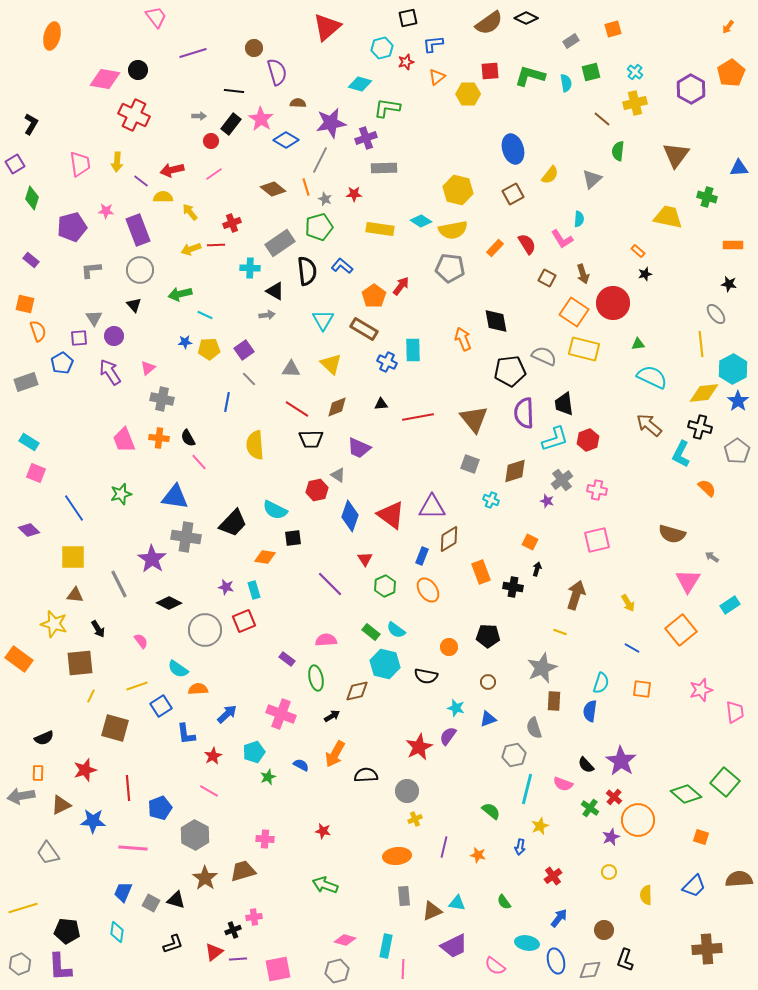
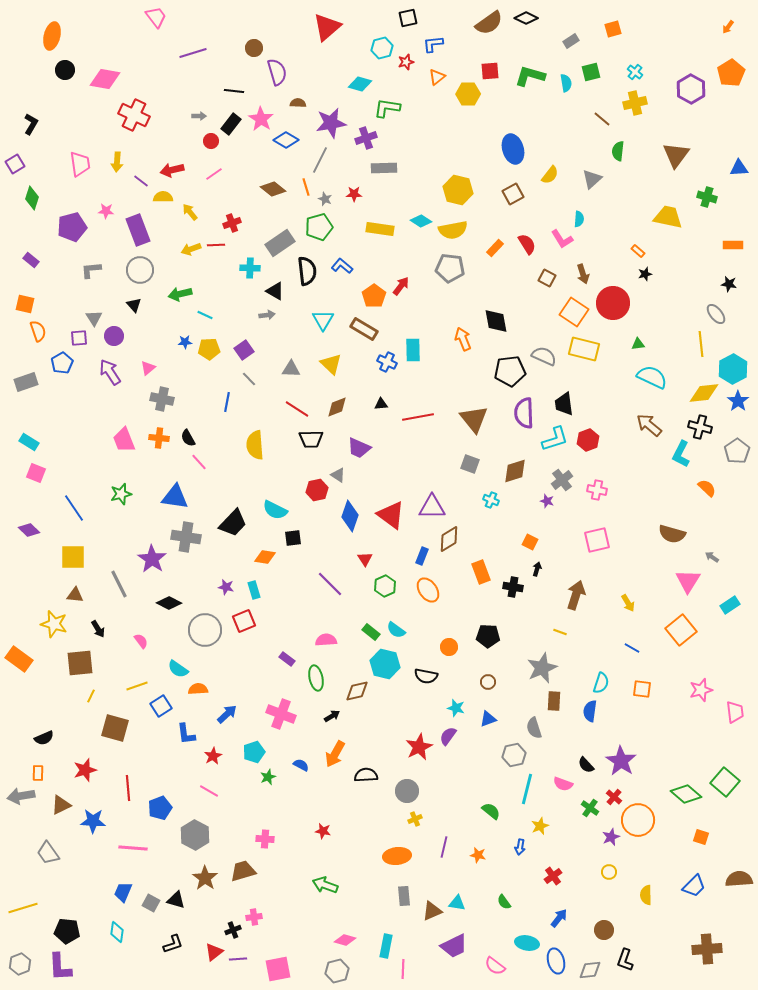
black circle at (138, 70): moved 73 px left
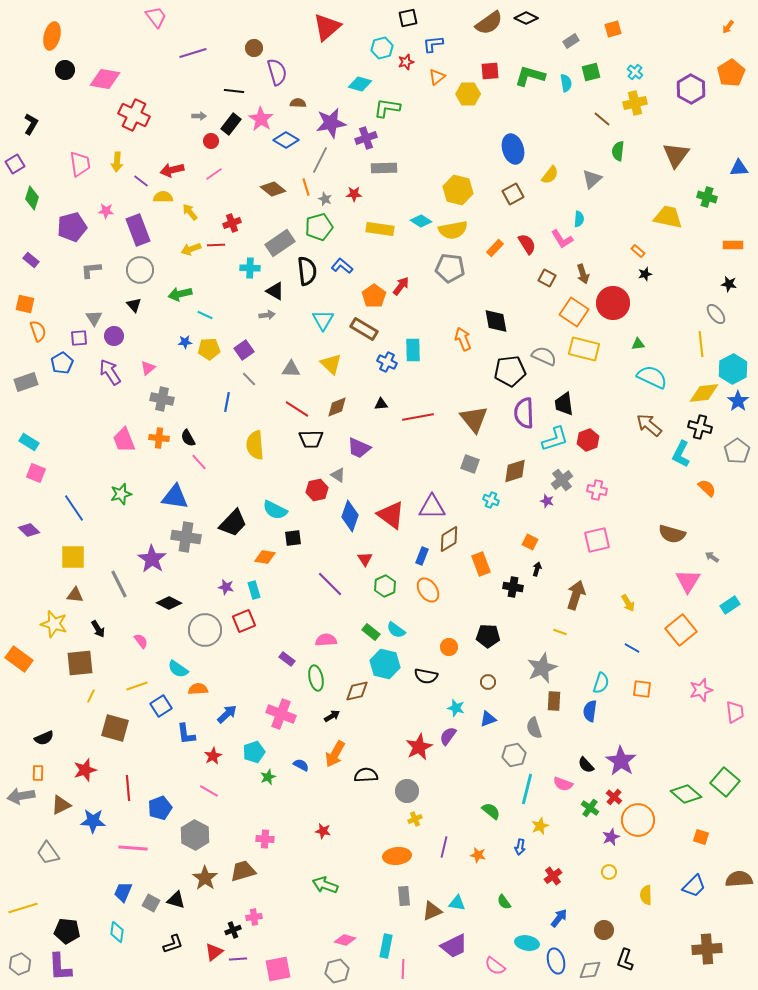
orange rectangle at (481, 572): moved 8 px up
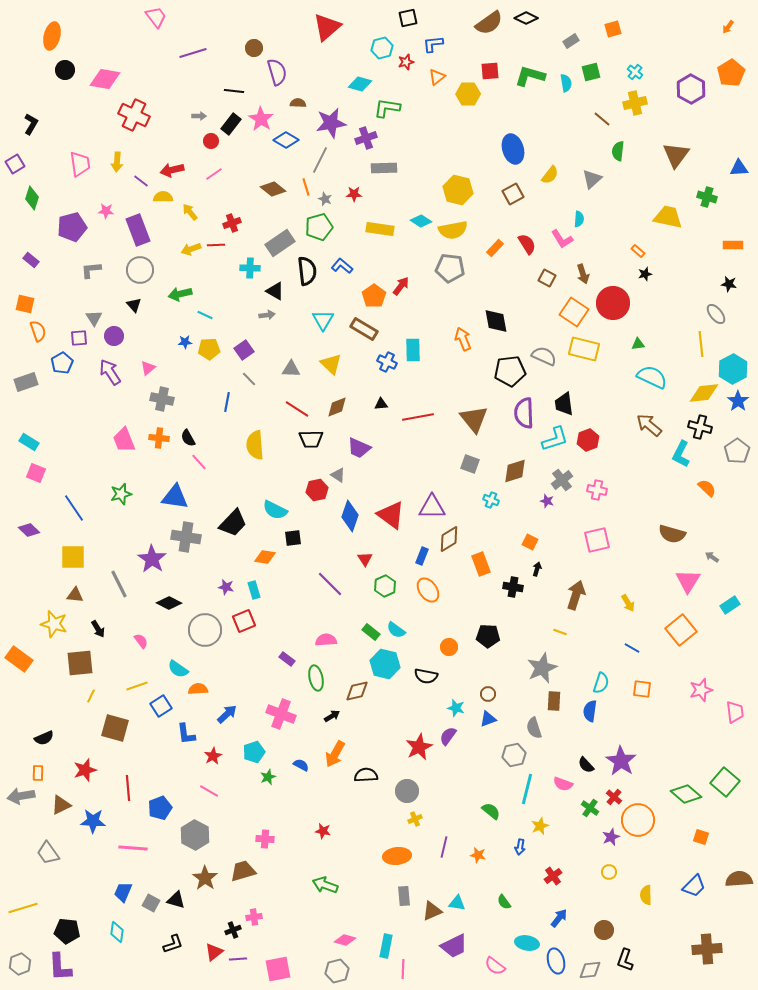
brown circle at (488, 682): moved 12 px down
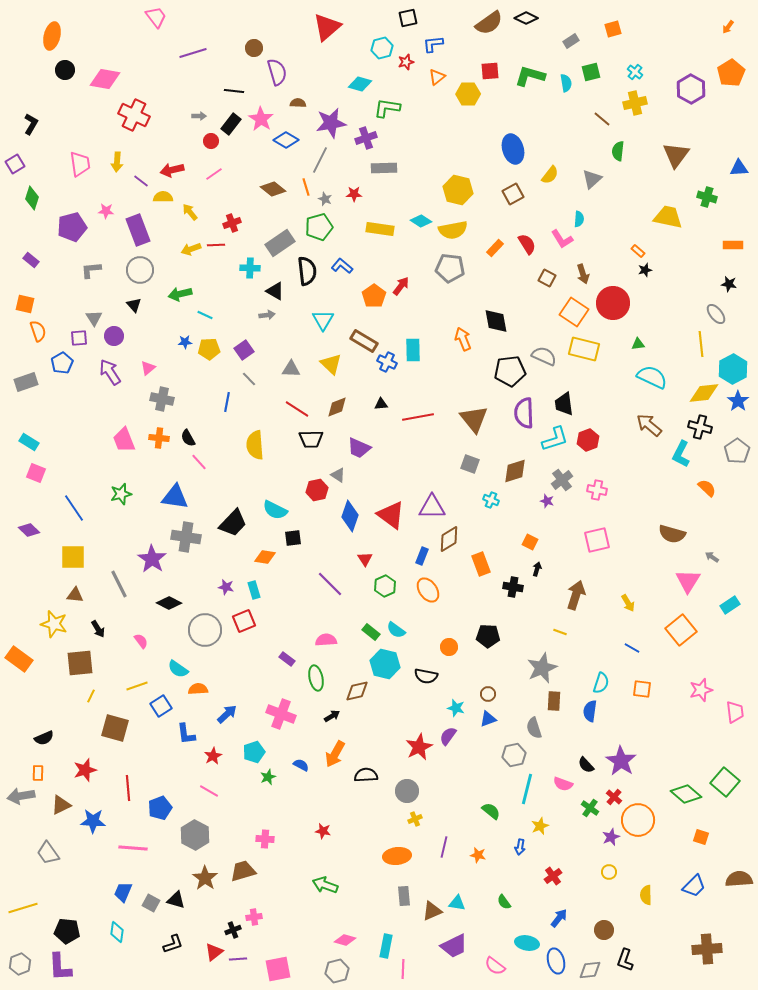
black star at (645, 274): moved 4 px up
brown rectangle at (364, 329): moved 12 px down
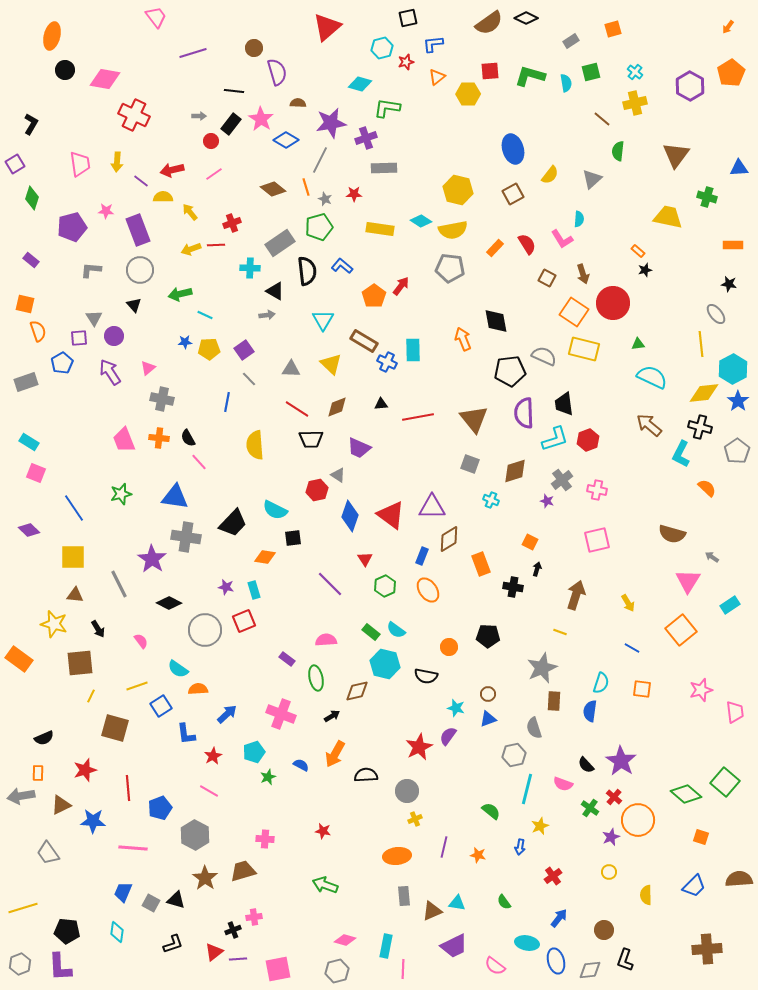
purple hexagon at (691, 89): moved 1 px left, 3 px up
gray L-shape at (91, 270): rotated 10 degrees clockwise
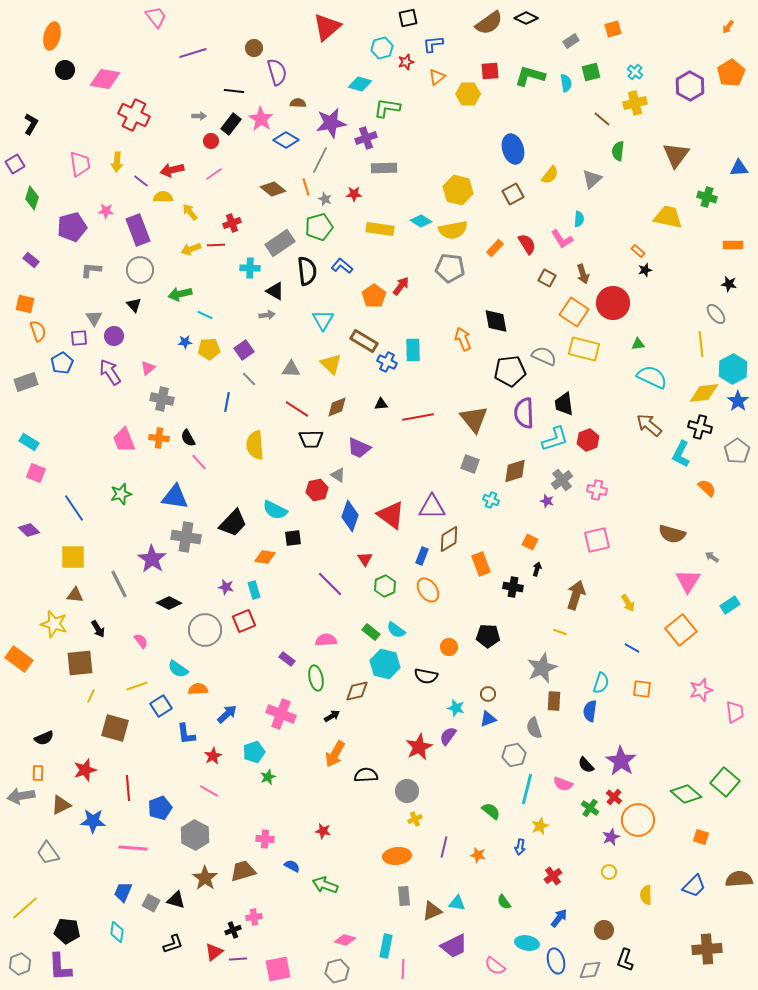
blue semicircle at (301, 765): moved 9 px left, 101 px down
yellow line at (23, 908): moved 2 px right; rotated 24 degrees counterclockwise
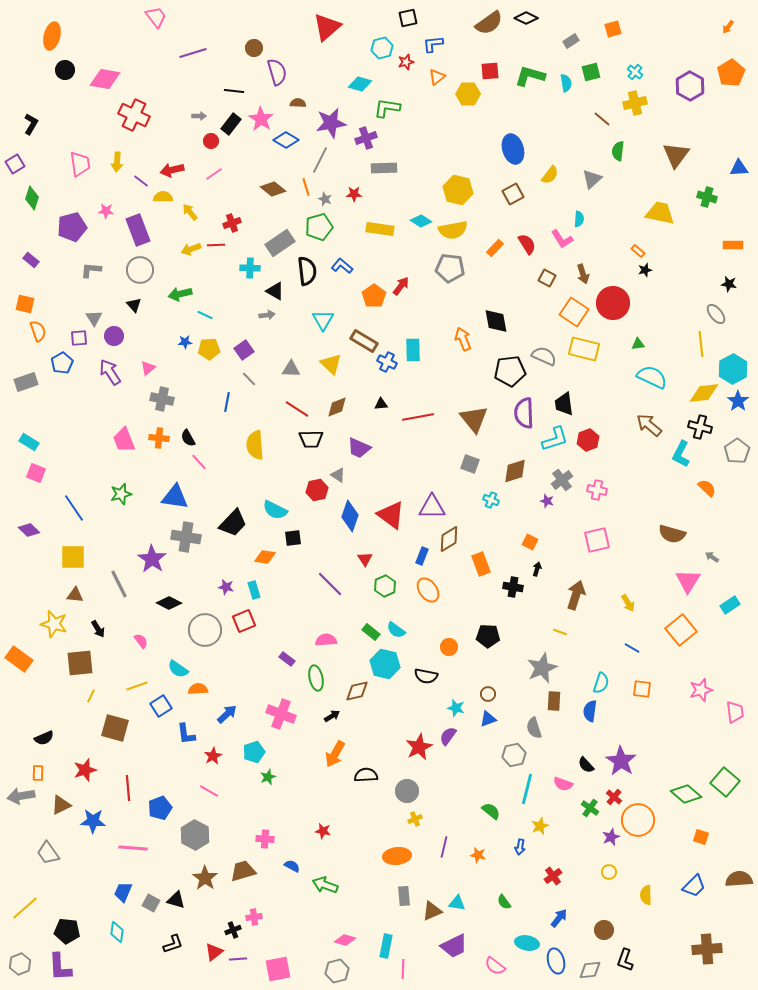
yellow trapezoid at (668, 217): moved 8 px left, 4 px up
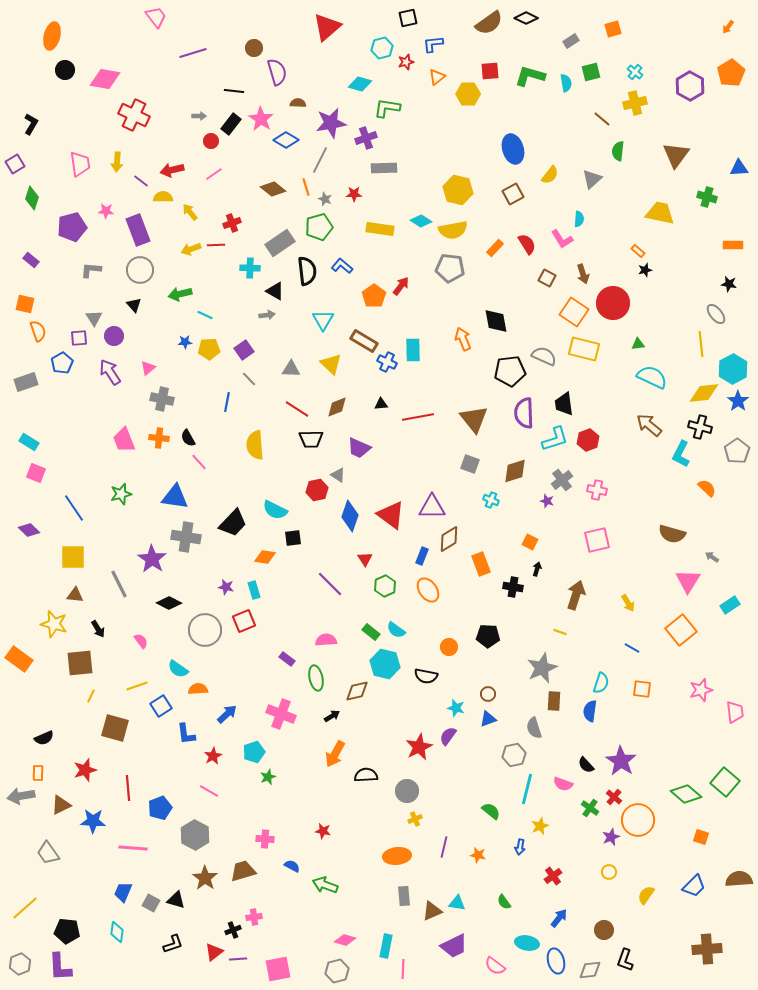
yellow semicircle at (646, 895): rotated 36 degrees clockwise
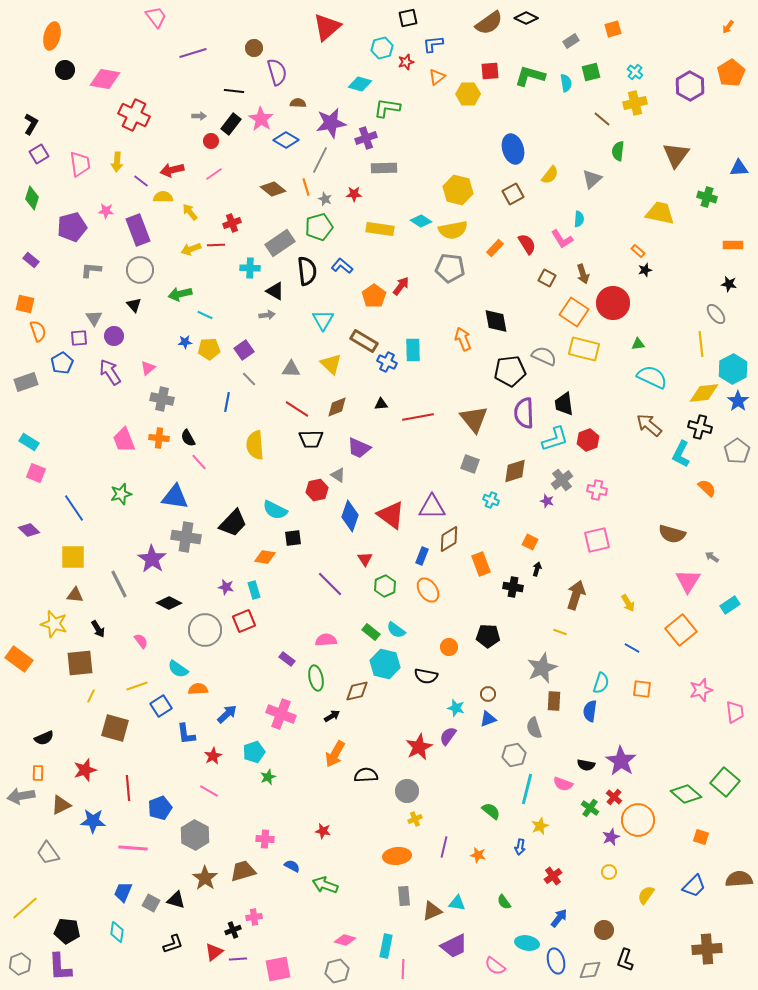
purple square at (15, 164): moved 24 px right, 10 px up
black semicircle at (586, 765): rotated 36 degrees counterclockwise
